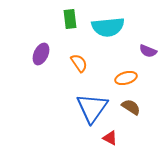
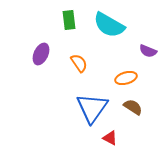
green rectangle: moved 1 px left, 1 px down
cyan semicircle: moved 1 px right, 2 px up; rotated 36 degrees clockwise
brown semicircle: moved 2 px right
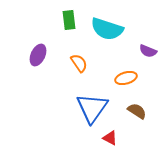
cyan semicircle: moved 2 px left, 4 px down; rotated 12 degrees counterclockwise
purple ellipse: moved 3 px left, 1 px down
brown semicircle: moved 4 px right, 4 px down
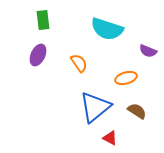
green rectangle: moved 26 px left
blue triangle: moved 3 px right, 1 px up; rotated 16 degrees clockwise
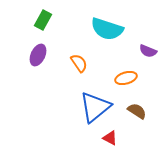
green rectangle: rotated 36 degrees clockwise
